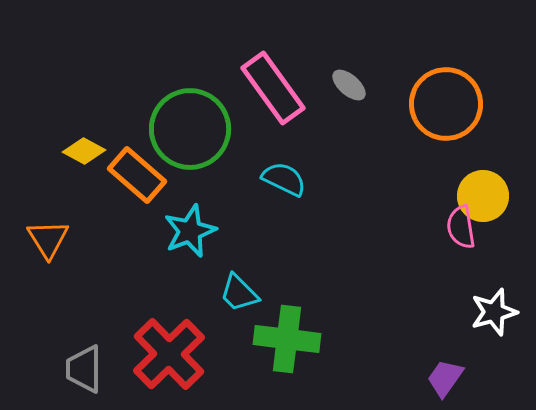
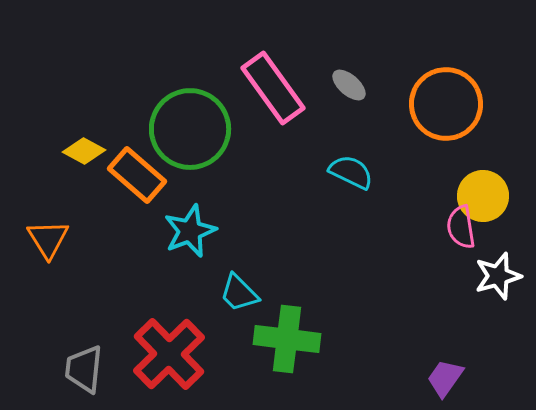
cyan semicircle: moved 67 px right, 7 px up
white star: moved 4 px right, 36 px up
gray trapezoid: rotated 6 degrees clockwise
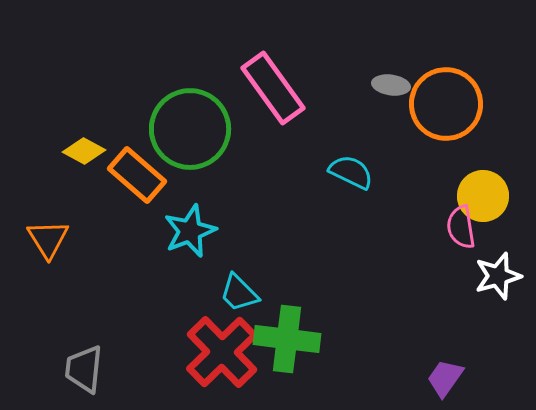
gray ellipse: moved 42 px right; rotated 33 degrees counterclockwise
red cross: moved 53 px right, 2 px up
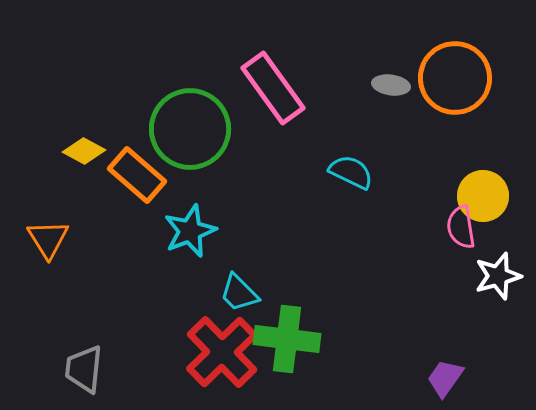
orange circle: moved 9 px right, 26 px up
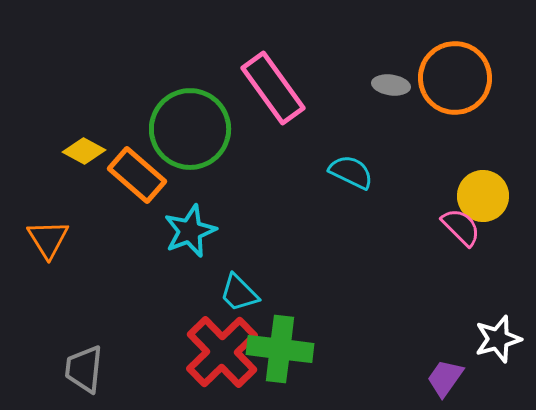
pink semicircle: rotated 144 degrees clockwise
white star: moved 63 px down
green cross: moved 7 px left, 10 px down
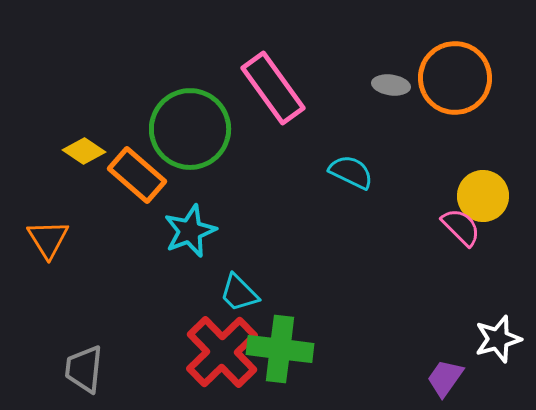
yellow diamond: rotated 6 degrees clockwise
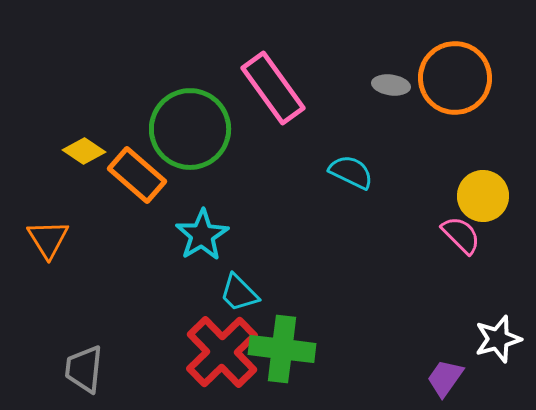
pink semicircle: moved 8 px down
cyan star: moved 12 px right, 4 px down; rotated 10 degrees counterclockwise
green cross: moved 2 px right
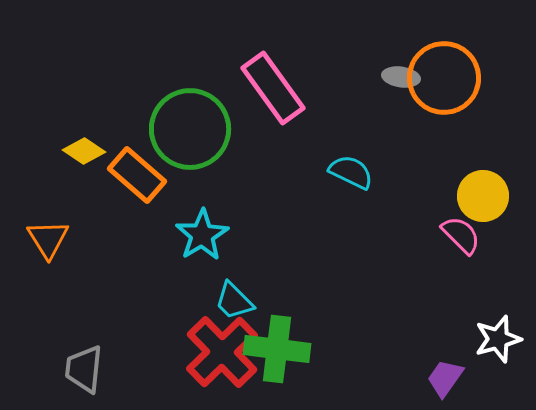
orange circle: moved 11 px left
gray ellipse: moved 10 px right, 8 px up
cyan trapezoid: moved 5 px left, 8 px down
green cross: moved 5 px left
